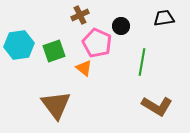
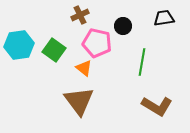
black circle: moved 2 px right
pink pentagon: rotated 12 degrees counterclockwise
green square: moved 1 px up; rotated 35 degrees counterclockwise
brown triangle: moved 23 px right, 4 px up
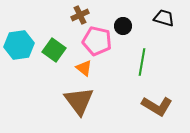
black trapezoid: rotated 25 degrees clockwise
pink pentagon: moved 2 px up
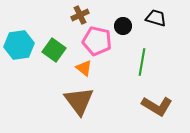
black trapezoid: moved 8 px left
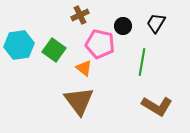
black trapezoid: moved 5 px down; rotated 75 degrees counterclockwise
pink pentagon: moved 3 px right, 3 px down
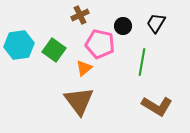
orange triangle: rotated 42 degrees clockwise
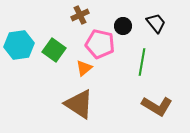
black trapezoid: rotated 110 degrees clockwise
brown triangle: moved 3 px down; rotated 20 degrees counterclockwise
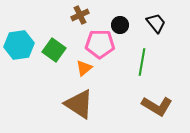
black circle: moved 3 px left, 1 px up
pink pentagon: rotated 12 degrees counterclockwise
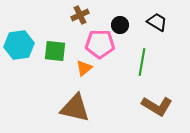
black trapezoid: moved 1 px right, 1 px up; rotated 20 degrees counterclockwise
green square: moved 1 px right, 1 px down; rotated 30 degrees counterclockwise
brown triangle: moved 4 px left, 4 px down; rotated 20 degrees counterclockwise
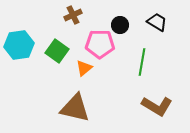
brown cross: moved 7 px left
green square: moved 2 px right; rotated 30 degrees clockwise
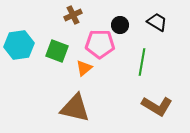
green square: rotated 15 degrees counterclockwise
